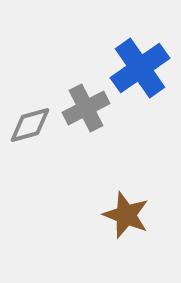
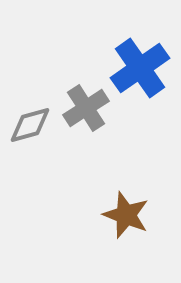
gray cross: rotated 6 degrees counterclockwise
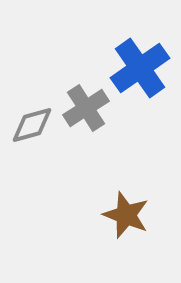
gray diamond: moved 2 px right
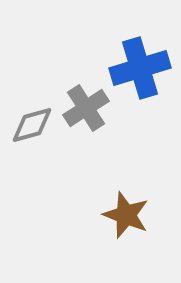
blue cross: rotated 18 degrees clockwise
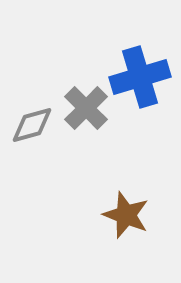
blue cross: moved 9 px down
gray cross: rotated 12 degrees counterclockwise
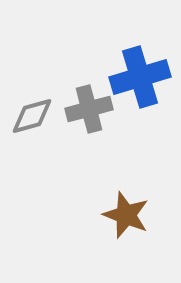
gray cross: moved 3 px right, 1 px down; rotated 30 degrees clockwise
gray diamond: moved 9 px up
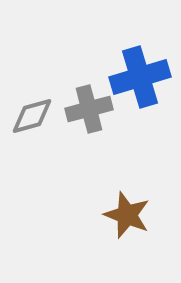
brown star: moved 1 px right
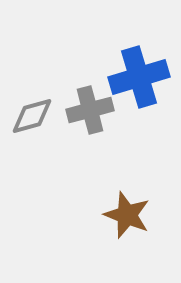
blue cross: moved 1 px left
gray cross: moved 1 px right, 1 px down
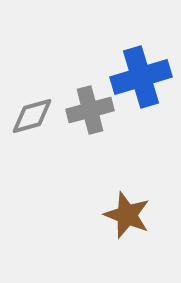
blue cross: moved 2 px right
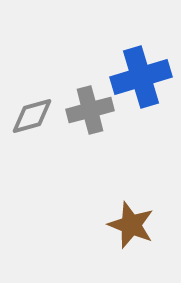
brown star: moved 4 px right, 10 px down
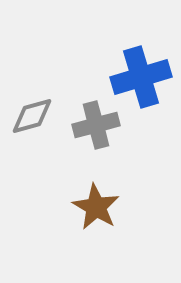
gray cross: moved 6 px right, 15 px down
brown star: moved 35 px left, 18 px up; rotated 9 degrees clockwise
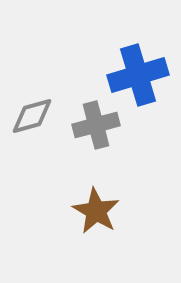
blue cross: moved 3 px left, 2 px up
brown star: moved 4 px down
